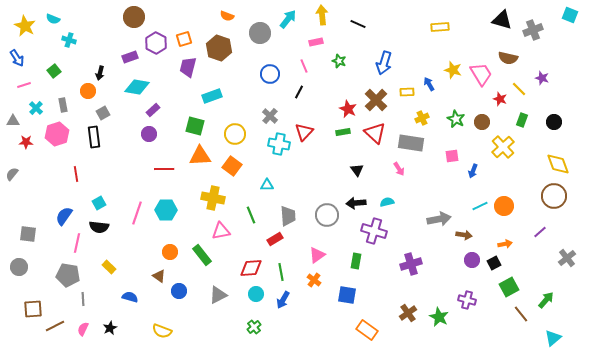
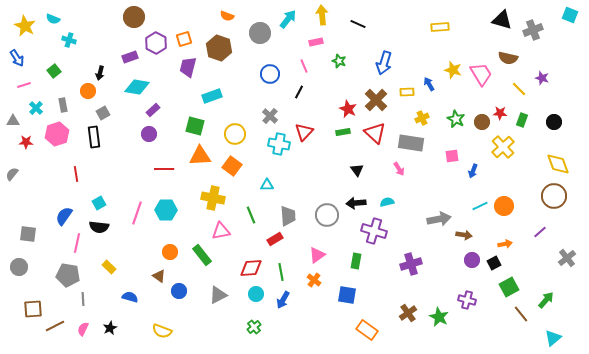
red star at (500, 99): moved 14 px down; rotated 16 degrees counterclockwise
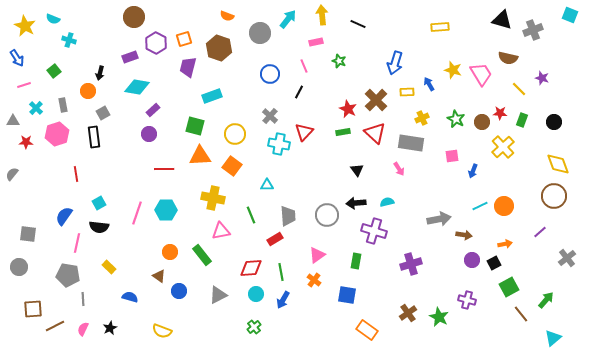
blue arrow at (384, 63): moved 11 px right
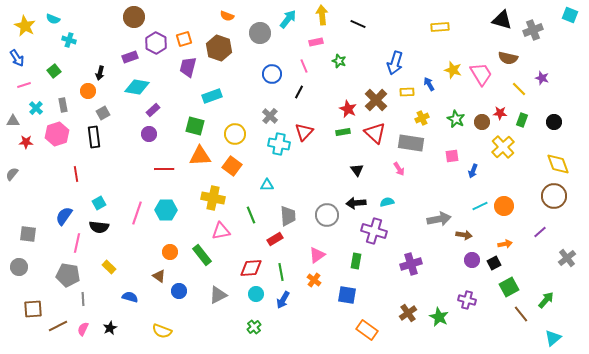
blue circle at (270, 74): moved 2 px right
brown line at (55, 326): moved 3 px right
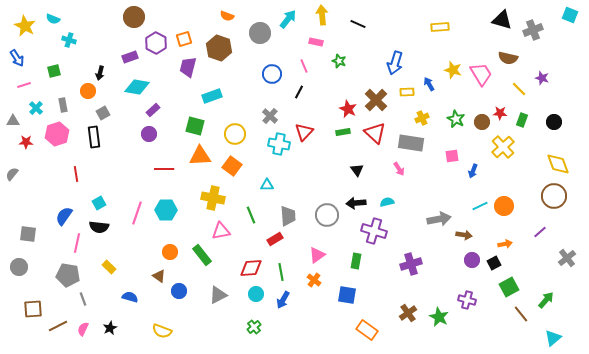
pink rectangle at (316, 42): rotated 24 degrees clockwise
green square at (54, 71): rotated 24 degrees clockwise
gray line at (83, 299): rotated 16 degrees counterclockwise
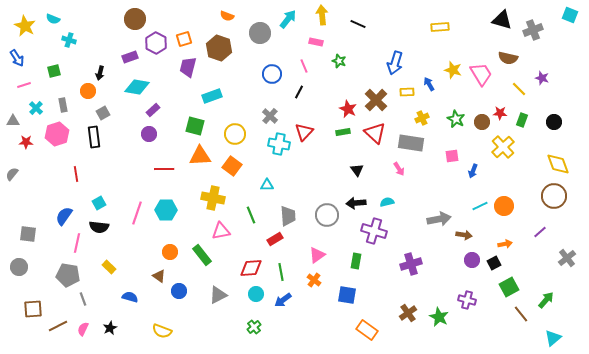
brown circle at (134, 17): moved 1 px right, 2 px down
blue arrow at (283, 300): rotated 24 degrees clockwise
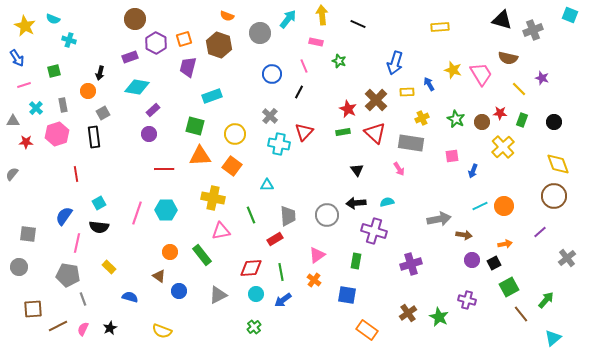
brown hexagon at (219, 48): moved 3 px up
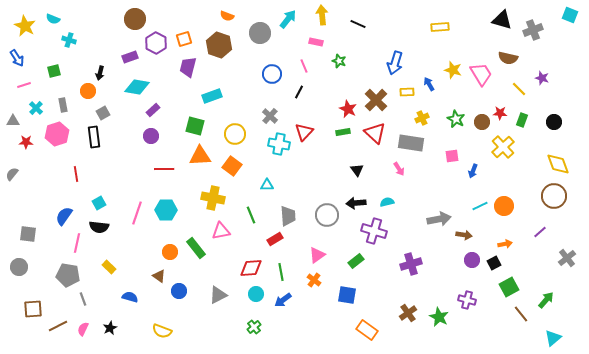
purple circle at (149, 134): moved 2 px right, 2 px down
green rectangle at (202, 255): moved 6 px left, 7 px up
green rectangle at (356, 261): rotated 42 degrees clockwise
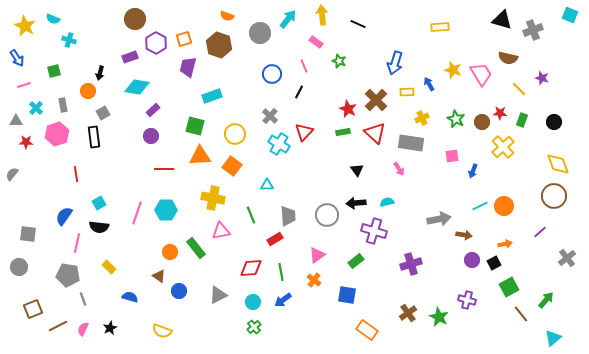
pink rectangle at (316, 42): rotated 24 degrees clockwise
gray triangle at (13, 121): moved 3 px right
cyan cross at (279, 144): rotated 20 degrees clockwise
cyan circle at (256, 294): moved 3 px left, 8 px down
brown square at (33, 309): rotated 18 degrees counterclockwise
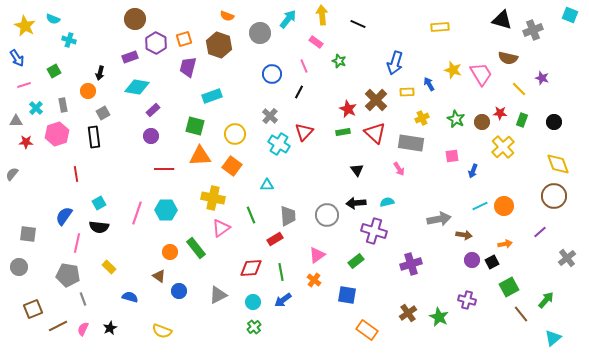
green square at (54, 71): rotated 16 degrees counterclockwise
pink triangle at (221, 231): moved 3 px up; rotated 24 degrees counterclockwise
black square at (494, 263): moved 2 px left, 1 px up
